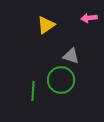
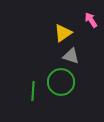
pink arrow: moved 2 px right, 2 px down; rotated 63 degrees clockwise
yellow triangle: moved 17 px right, 8 px down
green circle: moved 2 px down
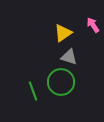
pink arrow: moved 2 px right, 5 px down
gray triangle: moved 2 px left, 1 px down
green line: rotated 24 degrees counterclockwise
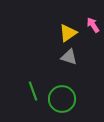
yellow triangle: moved 5 px right
green circle: moved 1 px right, 17 px down
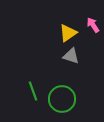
gray triangle: moved 2 px right, 1 px up
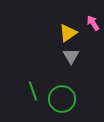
pink arrow: moved 2 px up
gray triangle: rotated 42 degrees clockwise
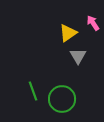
gray triangle: moved 7 px right
